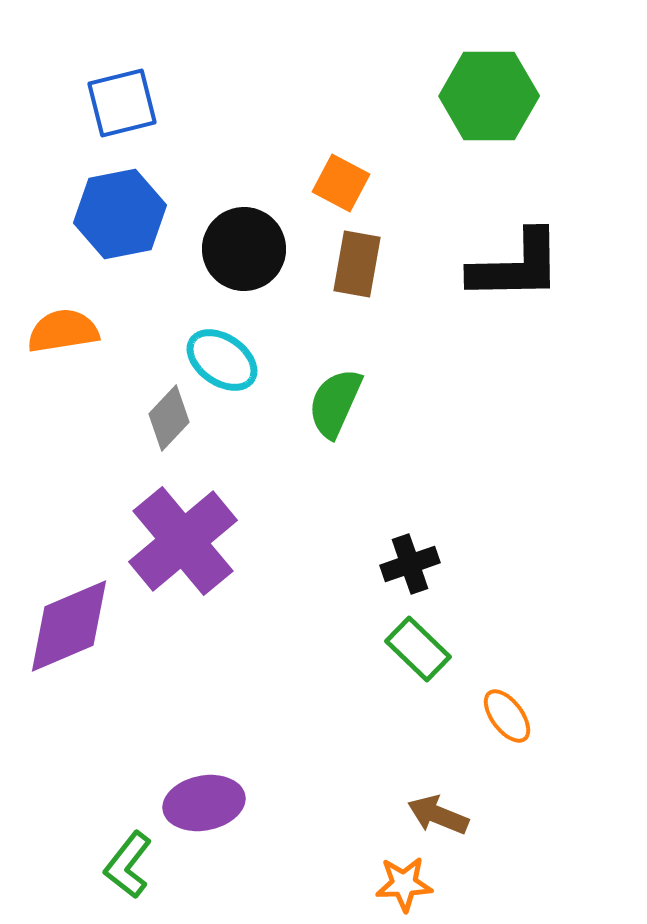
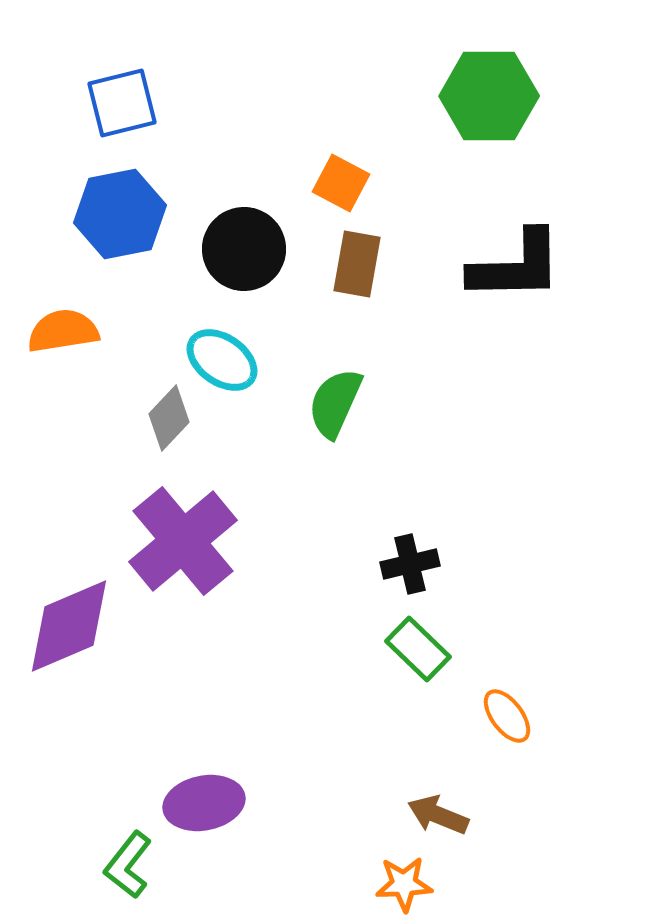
black cross: rotated 6 degrees clockwise
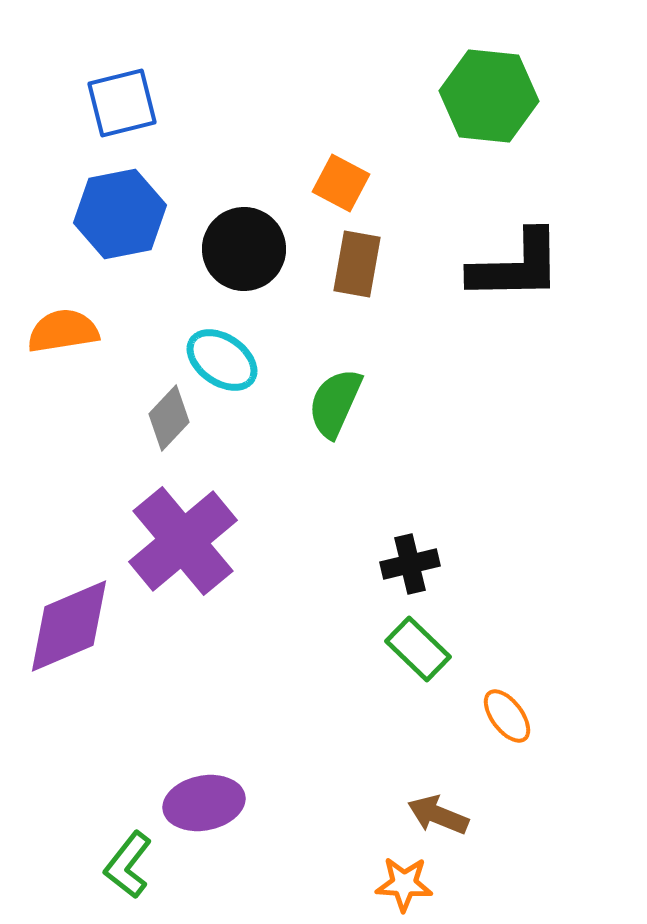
green hexagon: rotated 6 degrees clockwise
orange star: rotated 6 degrees clockwise
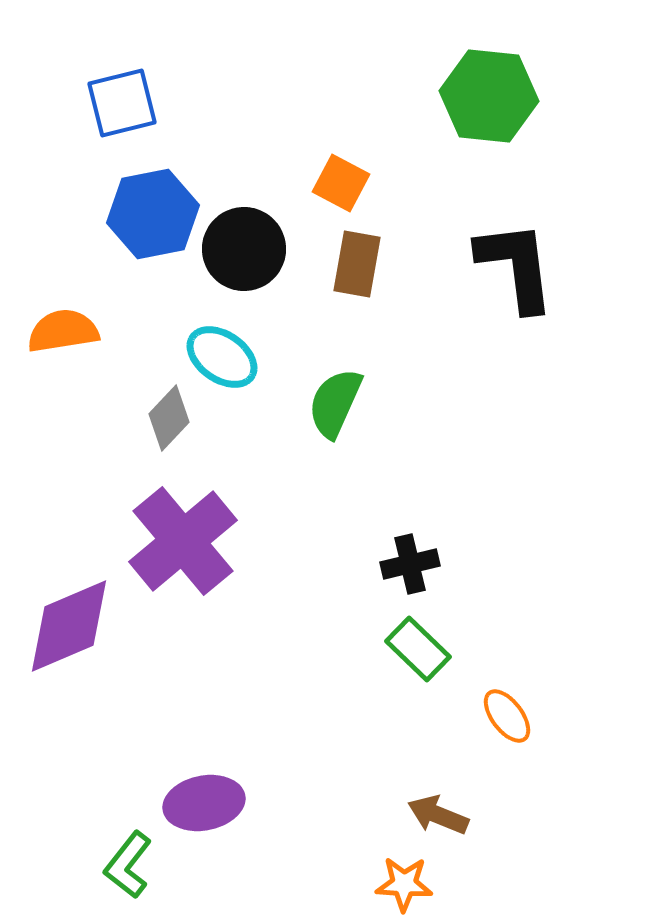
blue hexagon: moved 33 px right
black L-shape: rotated 96 degrees counterclockwise
cyan ellipse: moved 3 px up
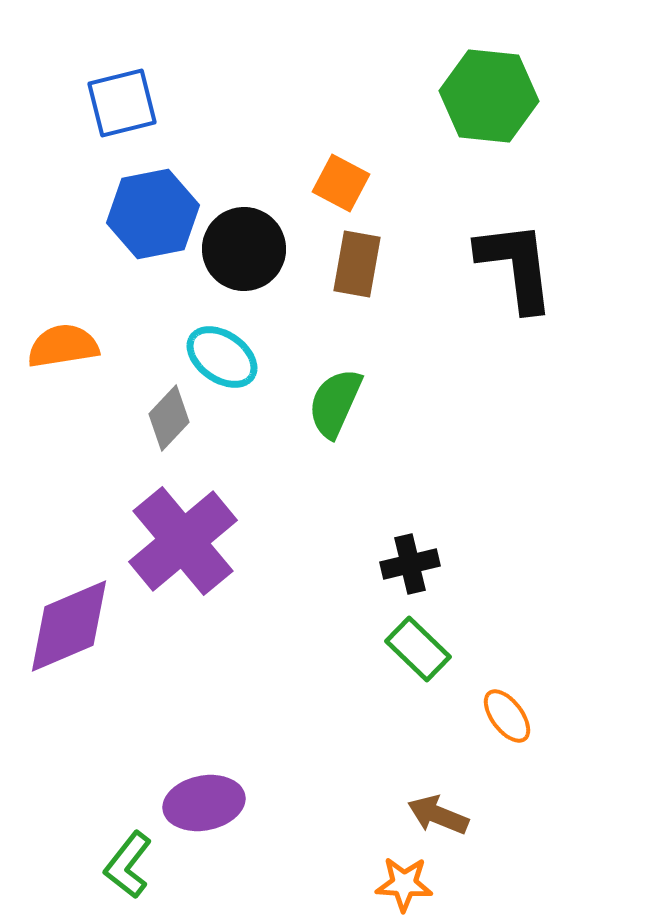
orange semicircle: moved 15 px down
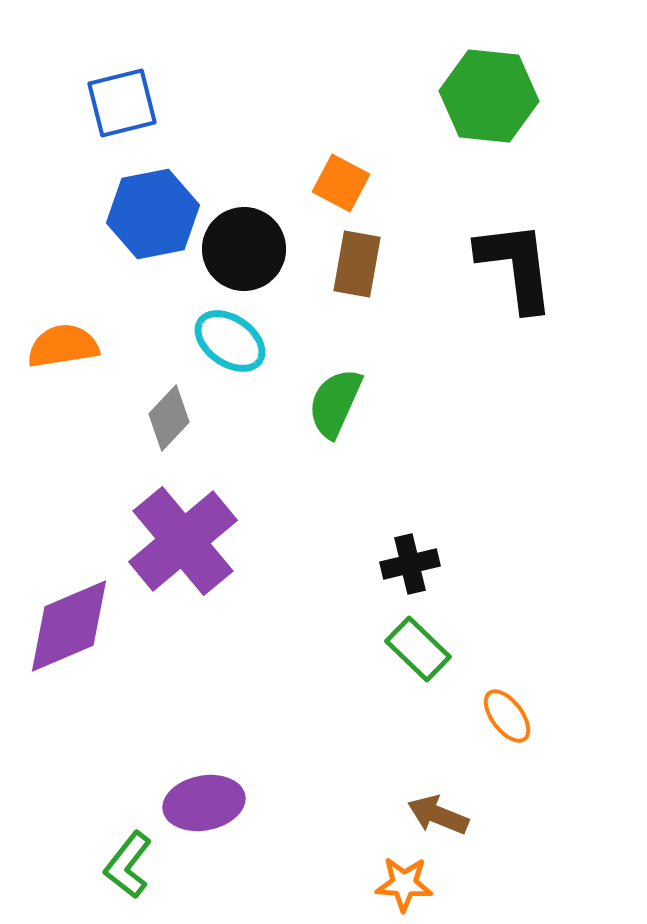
cyan ellipse: moved 8 px right, 16 px up
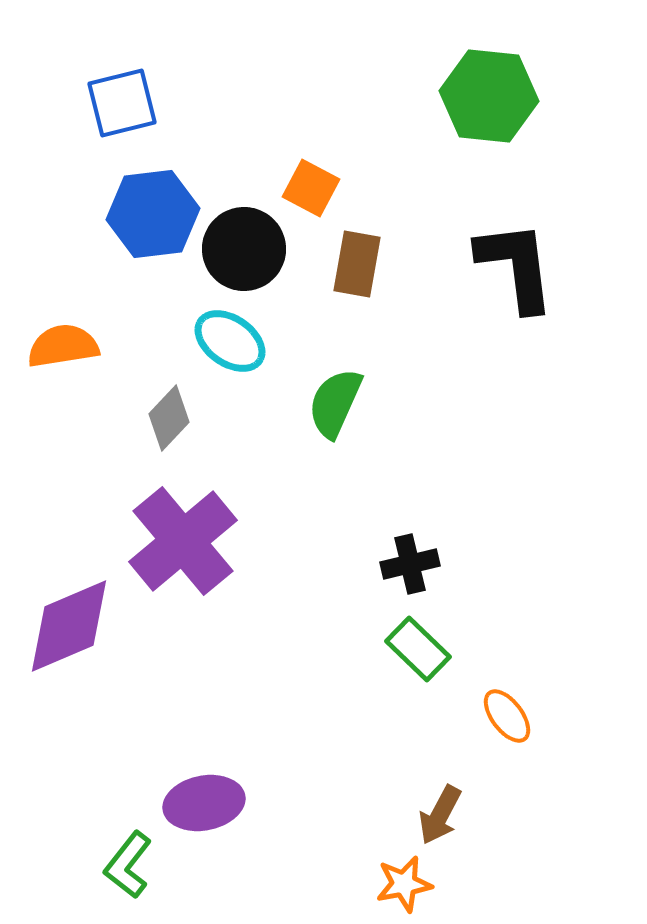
orange square: moved 30 px left, 5 px down
blue hexagon: rotated 4 degrees clockwise
brown arrow: moved 2 px right; rotated 84 degrees counterclockwise
orange star: rotated 14 degrees counterclockwise
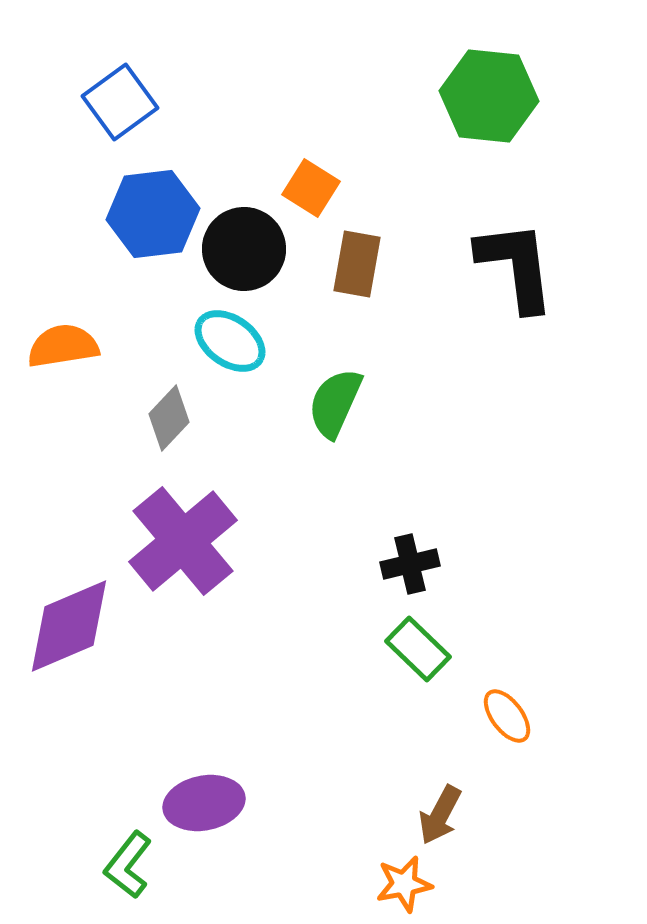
blue square: moved 2 px left, 1 px up; rotated 22 degrees counterclockwise
orange square: rotated 4 degrees clockwise
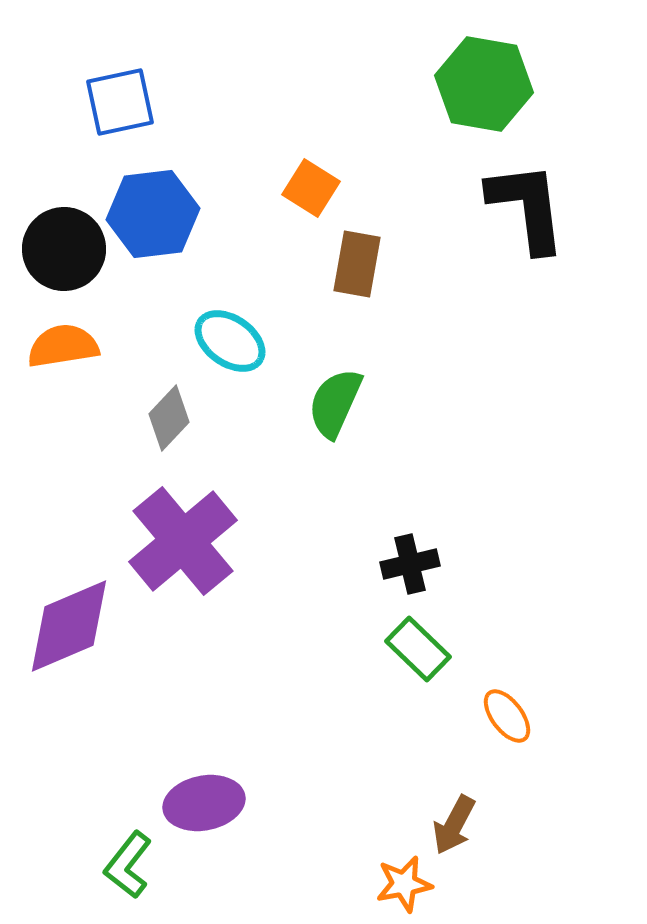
green hexagon: moved 5 px left, 12 px up; rotated 4 degrees clockwise
blue square: rotated 24 degrees clockwise
black circle: moved 180 px left
black L-shape: moved 11 px right, 59 px up
brown arrow: moved 14 px right, 10 px down
